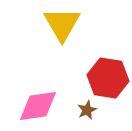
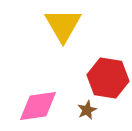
yellow triangle: moved 1 px right, 1 px down
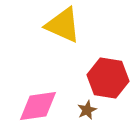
yellow triangle: rotated 36 degrees counterclockwise
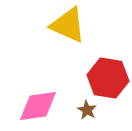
yellow triangle: moved 5 px right
brown star: rotated 18 degrees counterclockwise
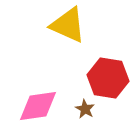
brown star: moved 2 px left, 1 px up
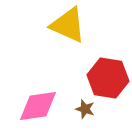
brown star: rotated 12 degrees counterclockwise
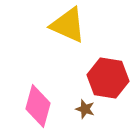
pink diamond: rotated 66 degrees counterclockwise
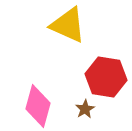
red hexagon: moved 2 px left, 1 px up
brown star: rotated 24 degrees clockwise
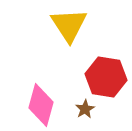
yellow triangle: moved 1 px right; rotated 33 degrees clockwise
pink diamond: moved 3 px right, 1 px up
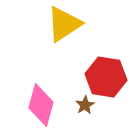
yellow triangle: moved 5 px left, 1 px up; rotated 30 degrees clockwise
brown star: moved 4 px up
